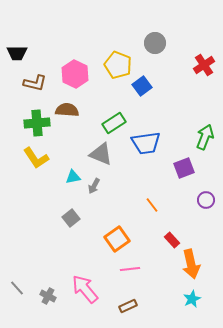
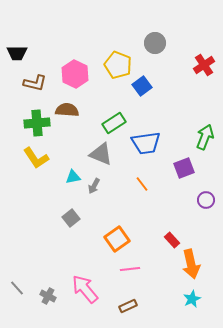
orange line: moved 10 px left, 21 px up
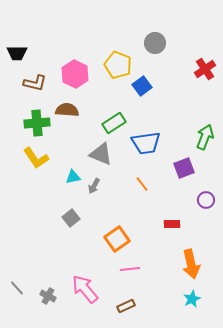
red cross: moved 1 px right, 4 px down
red rectangle: moved 16 px up; rotated 49 degrees counterclockwise
brown rectangle: moved 2 px left
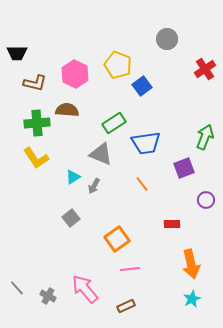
gray circle: moved 12 px right, 4 px up
cyan triangle: rotated 21 degrees counterclockwise
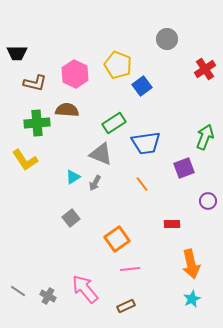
yellow L-shape: moved 11 px left, 2 px down
gray arrow: moved 1 px right, 3 px up
purple circle: moved 2 px right, 1 px down
gray line: moved 1 px right, 3 px down; rotated 14 degrees counterclockwise
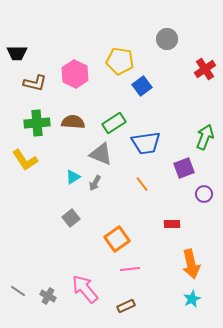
yellow pentagon: moved 2 px right, 4 px up; rotated 12 degrees counterclockwise
brown semicircle: moved 6 px right, 12 px down
purple circle: moved 4 px left, 7 px up
